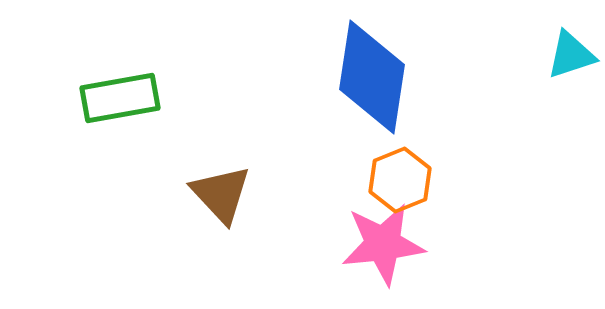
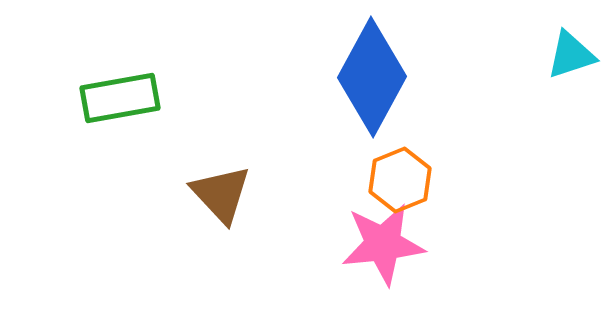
blue diamond: rotated 20 degrees clockwise
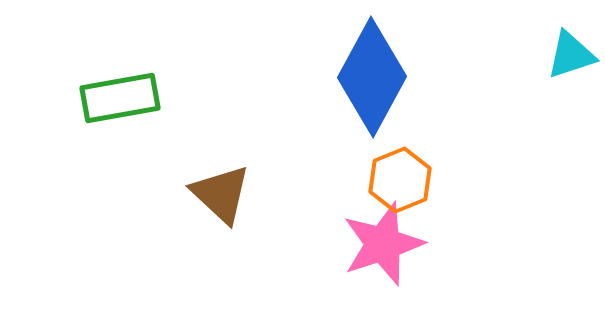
brown triangle: rotated 4 degrees counterclockwise
pink star: rotated 12 degrees counterclockwise
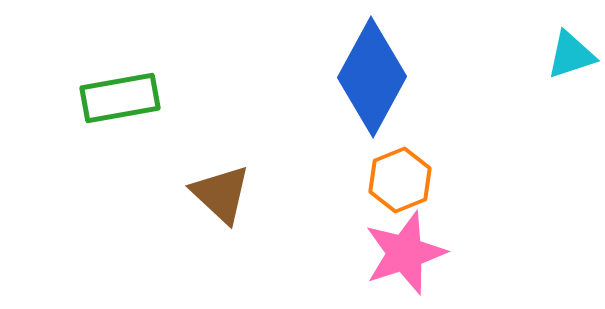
pink star: moved 22 px right, 9 px down
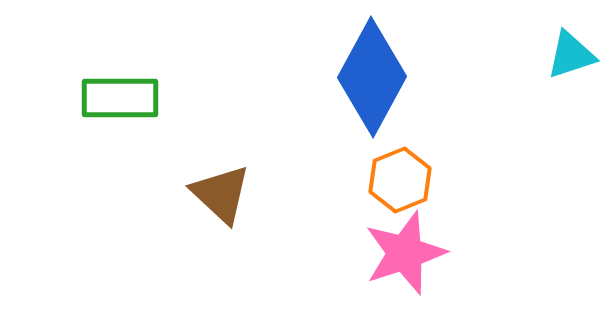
green rectangle: rotated 10 degrees clockwise
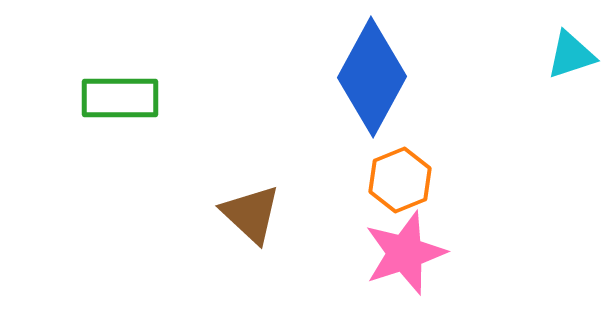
brown triangle: moved 30 px right, 20 px down
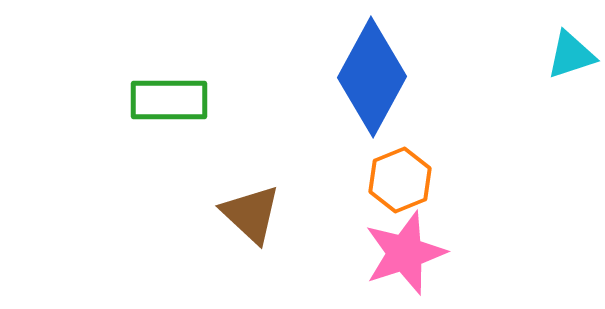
green rectangle: moved 49 px right, 2 px down
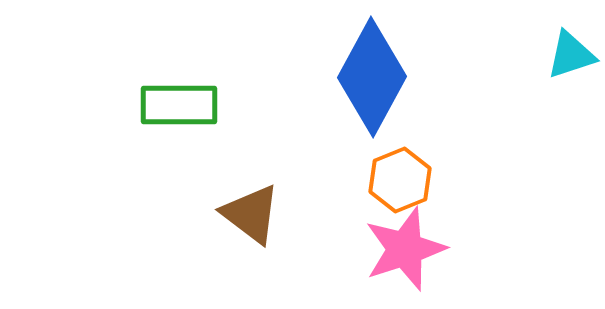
green rectangle: moved 10 px right, 5 px down
brown triangle: rotated 6 degrees counterclockwise
pink star: moved 4 px up
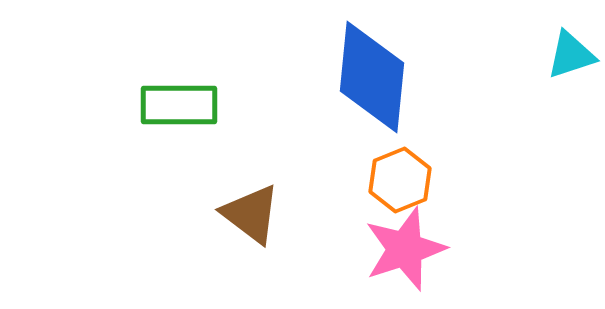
blue diamond: rotated 23 degrees counterclockwise
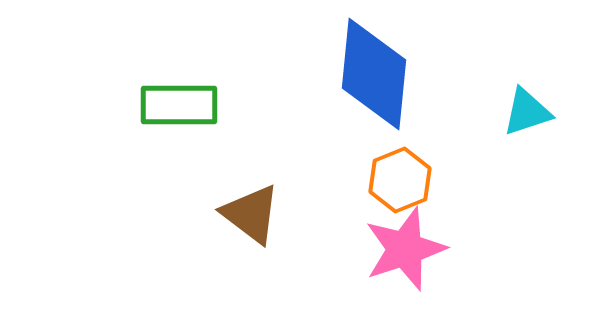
cyan triangle: moved 44 px left, 57 px down
blue diamond: moved 2 px right, 3 px up
